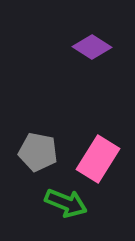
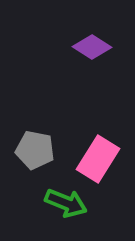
gray pentagon: moved 3 px left, 2 px up
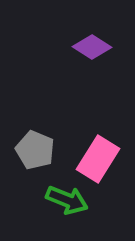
gray pentagon: rotated 12 degrees clockwise
green arrow: moved 1 px right, 3 px up
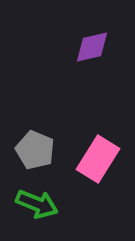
purple diamond: rotated 45 degrees counterclockwise
green arrow: moved 30 px left, 4 px down
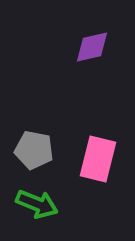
gray pentagon: moved 1 px left; rotated 12 degrees counterclockwise
pink rectangle: rotated 18 degrees counterclockwise
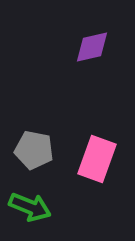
pink rectangle: moved 1 px left; rotated 6 degrees clockwise
green arrow: moved 7 px left, 3 px down
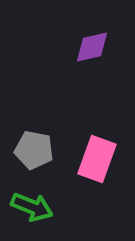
green arrow: moved 2 px right
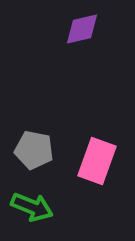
purple diamond: moved 10 px left, 18 px up
pink rectangle: moved 2 px down
